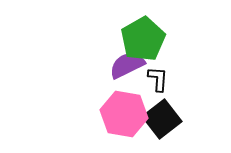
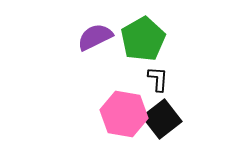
purple semicircle: moved 32 px left, 28 px up
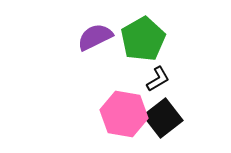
black L-shape: rotated 56 degrees clockwise
black square: moved 1 px right, 1 px up
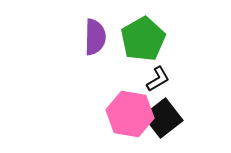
purple semicircle: rotated 117 degrees clockwise
pink hexagon: moved 6 px right
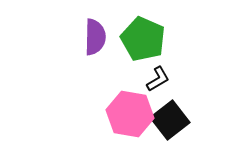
green pentagon: rotated 18 degrees counterclockwise
black square: moved 7 px right, 2 px down
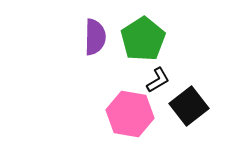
green pentagon: rotated 15 degrees clockwise
black L-shape: moved 1 px down
black square: moved 19 px right, 14 px up
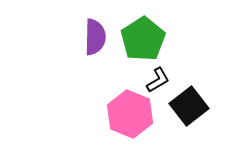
pink hexagon: rotated 12 degrees clockwise
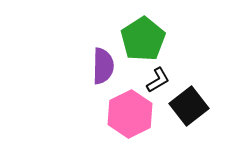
purple semicircle: moved 8 px right, 29 px down
pink hexagon: rotated 12 degrees clockwise
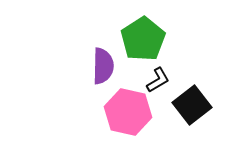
black square: moved 3 px right, 1 px up
pink hexagon: moved 2 px left, 2 px up; rotated 21 degrees counterclockwise
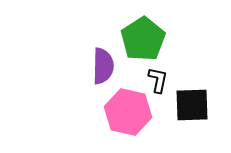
black L-shape: rotated 48 degrees counterclockwise
black square: rotated 36 degrees clockwise
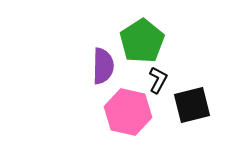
green pentagon: moved 1 px left, 2 px down
black L-shape: rotated 16 degrees clockwise
black square: rotated 12 degrees counterclockwise
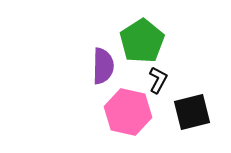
black square: moved 7 px down
